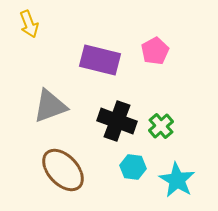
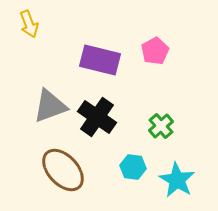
black cross: moved 20 px left, 4 px up; rotated 15 degrees clockwise
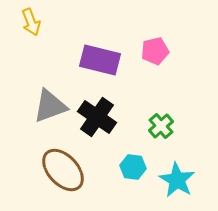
yellow arrow: moved 2 px right, 2 px up
pink pentagon: rotated 16 degrees clockwise
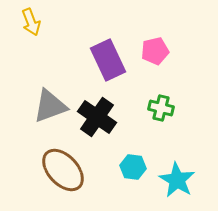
purple rectangle: moved 8 px right; rotated 51 degrees clockwise
green cross: moved 18 px up; rotated 35 degrees counterclockwise
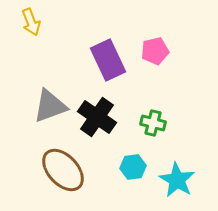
green cross: moved 8 px left, 15 px down
cyan hexagon: rotated 15 degrees counterclockwise
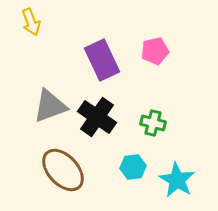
purple rectangle: moved 6 px left
